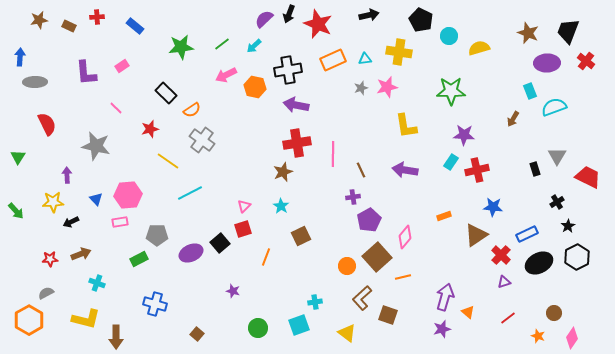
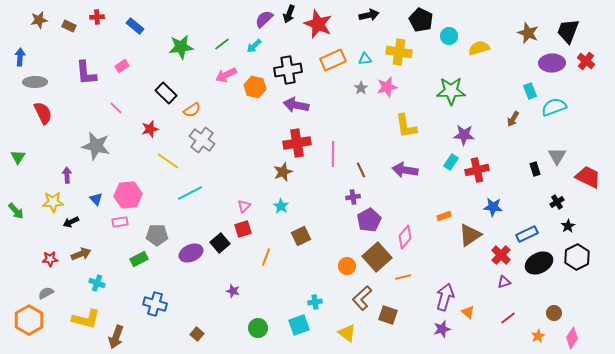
purple ellipse at (547, 63): moved 5 px right
gray star at (361, 88): rotated 16 degrees counterclockwise
red semicircle at (47, 124): moved 4 px left, 11 px up
brown triangle at (476, 235): moved 6 px left
orange star at (538, 336): rotated 24 degrees clockwise
brown arrow at (116, 337): rotated 20 degrees clockwise
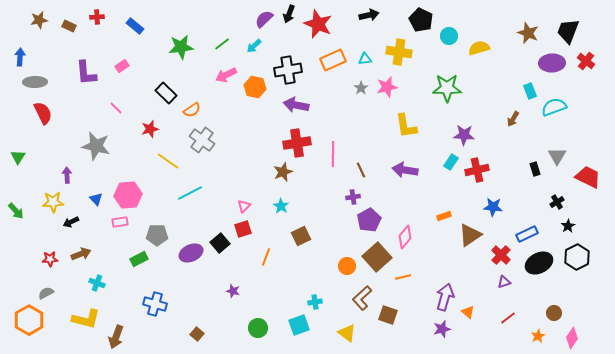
green star at (451, 91): moved 4 px left, 3 px up
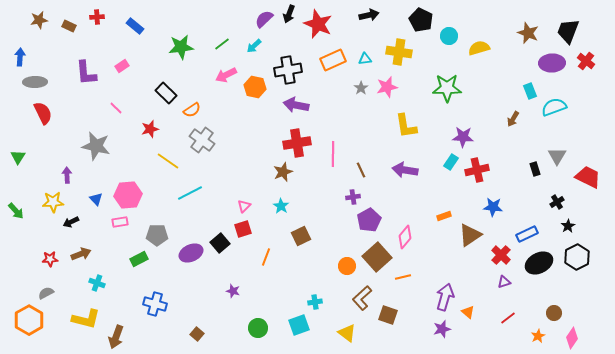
purple star at (464, 135): moved 1 px left, 2 px down
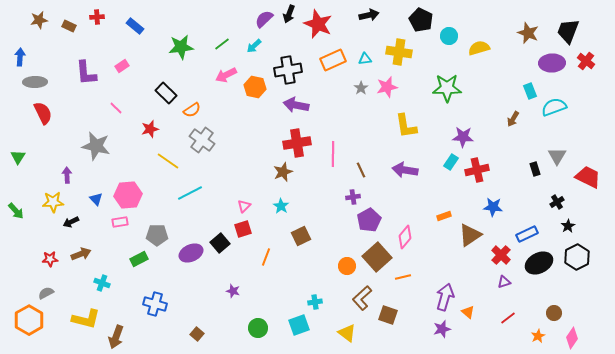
cyan cross at (97, 283): moved 5 px right
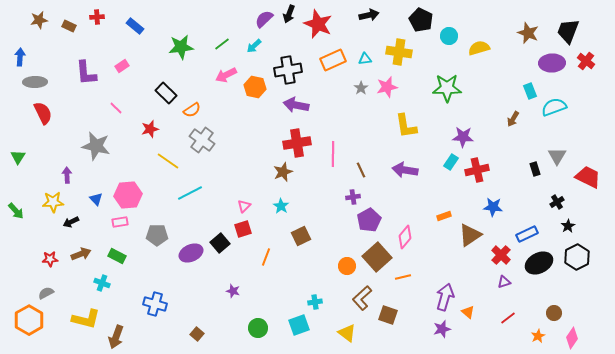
green rectangle at (139, 259): moved 22 px left, 3 px up; rotated 54 degrees clockwise
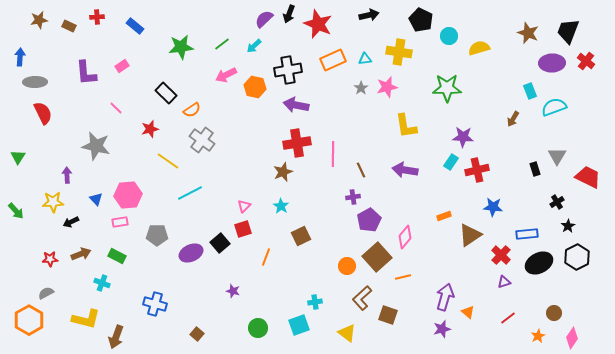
blue rectangle at (527, 234): rotated 20 degrees clockwise
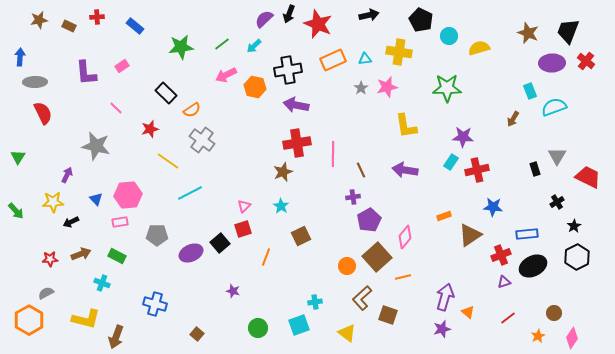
purple arrow at (67, 175): rotated 28 degrees clockwise
black star at (568, 226): moved 6 px right
red cross at (501, 255): rotated 24 degrees clockwise
black ellipse at (539, 263): moved 6 px left, 3 px down
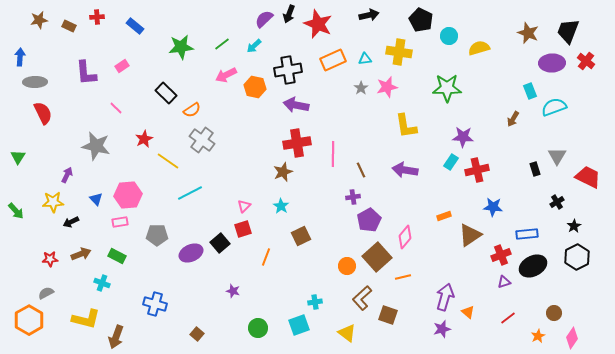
red star at (150, 129): moved 6 px left, 10 px down; rotated 12 degrees counterclockwise
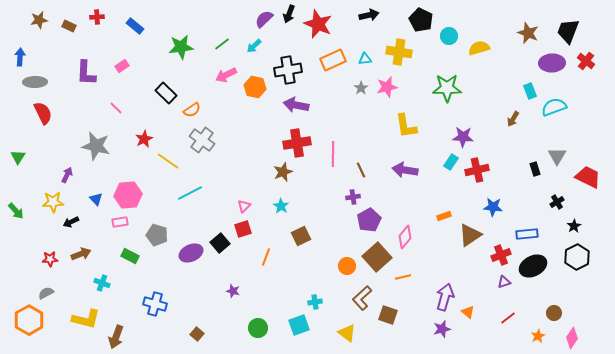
purple L-shape at (86, 73): rotated 8 degrees clockwise
gray pentagon at (157, 235): rotated 15 degrees clockwise
green rectangle at (117, 256): moved 13 px right
